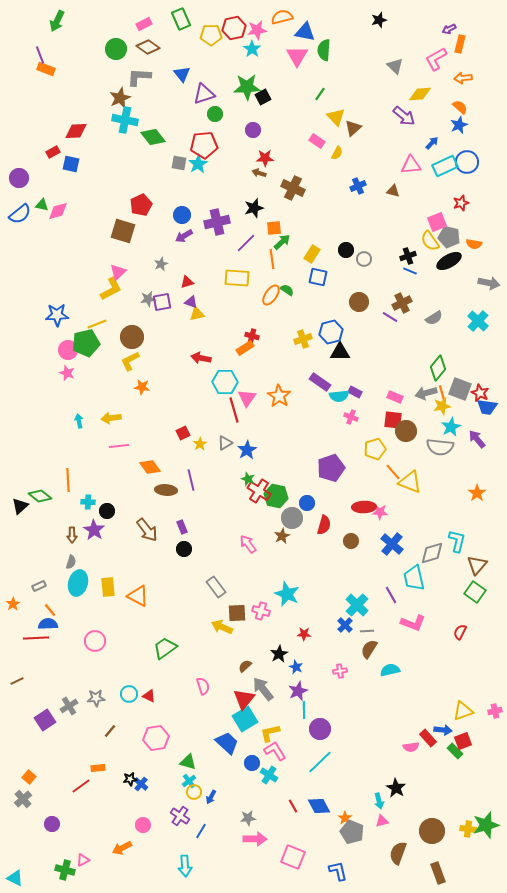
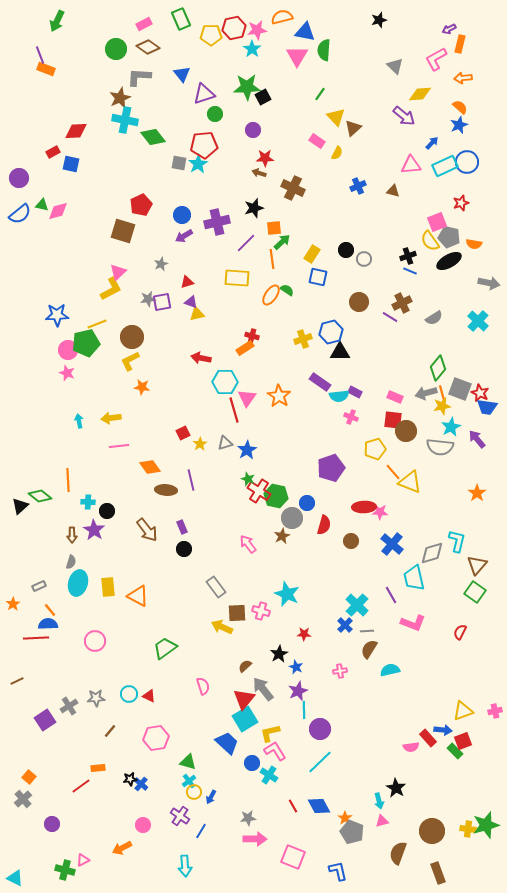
gray triangle at (225, 443): rotated 14 degrees clockwise
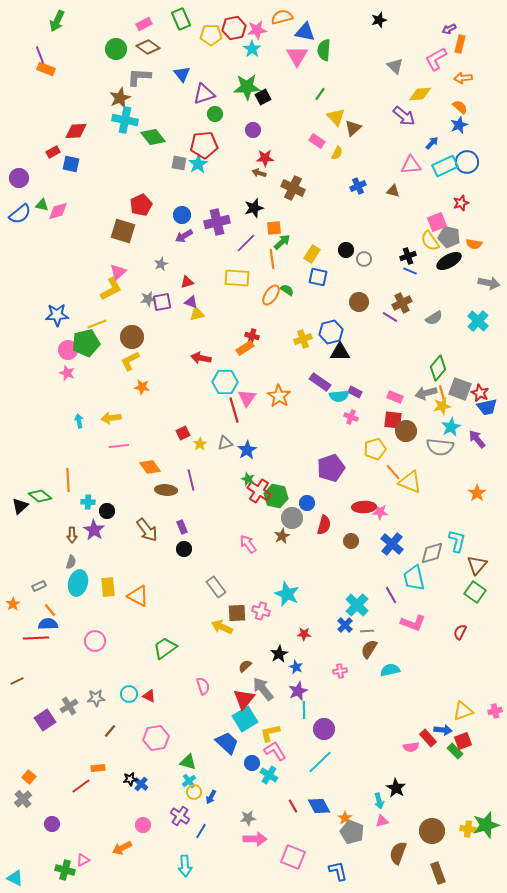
blue trapezoid at (487, 407): rotated 20 degrees counterclockwise
purple circle at (320, 729): moved 4 px right
